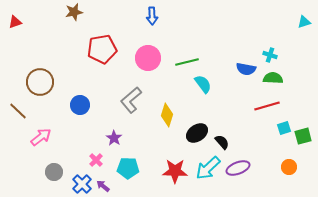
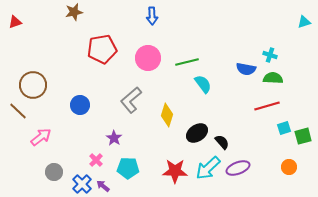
brown circle: moved 7 px left, 3 px down
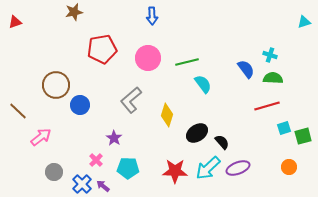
blue semicircle: rotated 138 degrees counterclockwise
brown circle: moved 23 px right
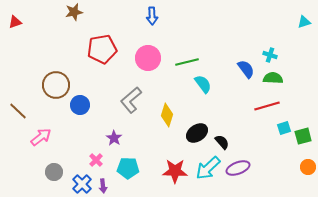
orange circle: moved 19 px right
purple arrow: rotated 136 degrees counterclockwise
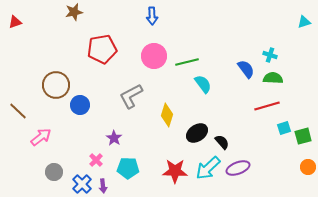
pink circle: moved 6 px right, 2 px up
gray L-shape: moved 4 px up; rotated 12 degrees clockwise
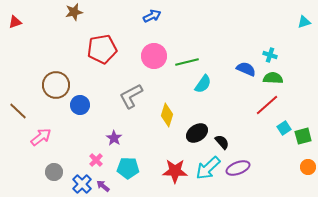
blue arrow: rotated 114 degrees counterclockwise
blue semicircle: rotated 30 degrees counterclockwise
cyan semicircle: rotated 72 degrees clockwise
red line: moved 1 px up; rotated 25 degrees counterclockwise
cyan square: rotated 16 degrees counterclockwise
purple arrow: rotated 136 degrees clockwise
